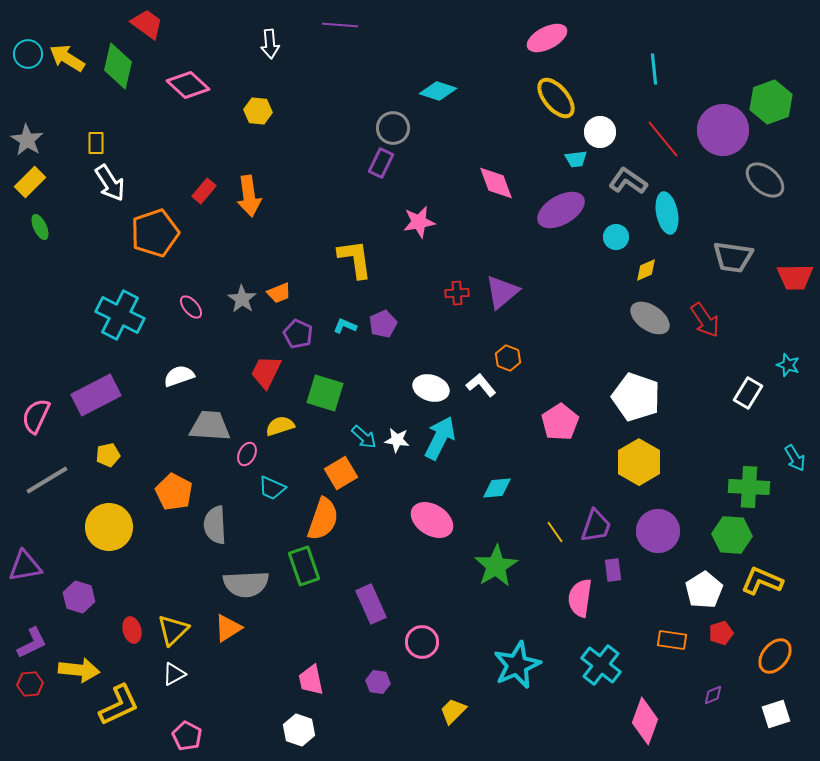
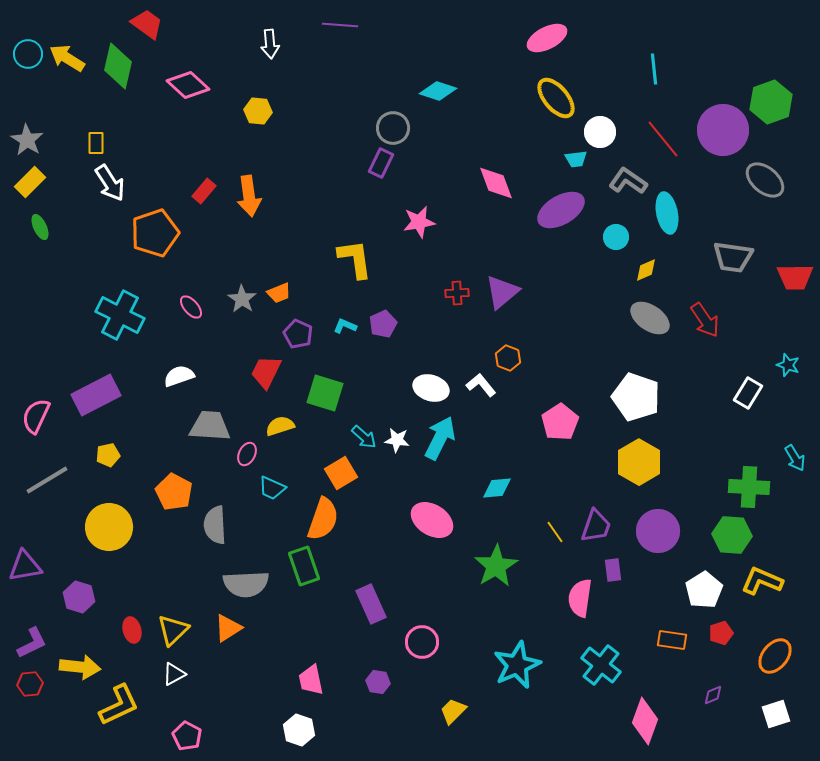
yellow arrow at (79, 670): moved 1 px right, 3 px up
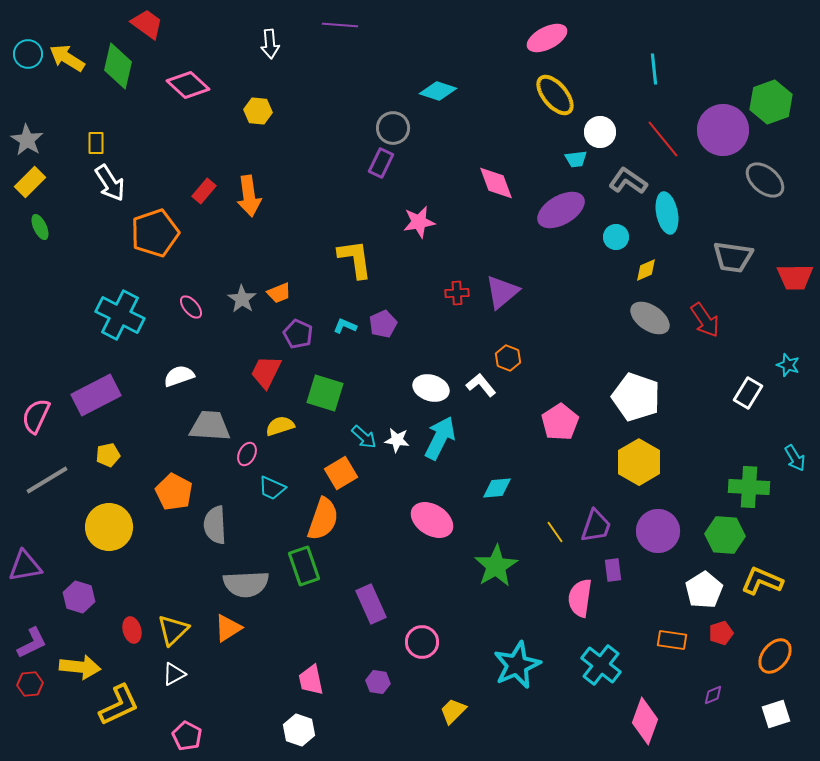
yellow ellipse at (556, 98): moved 1 px left, 3 px up
green hexagon at (732, 535): moved 7 px left
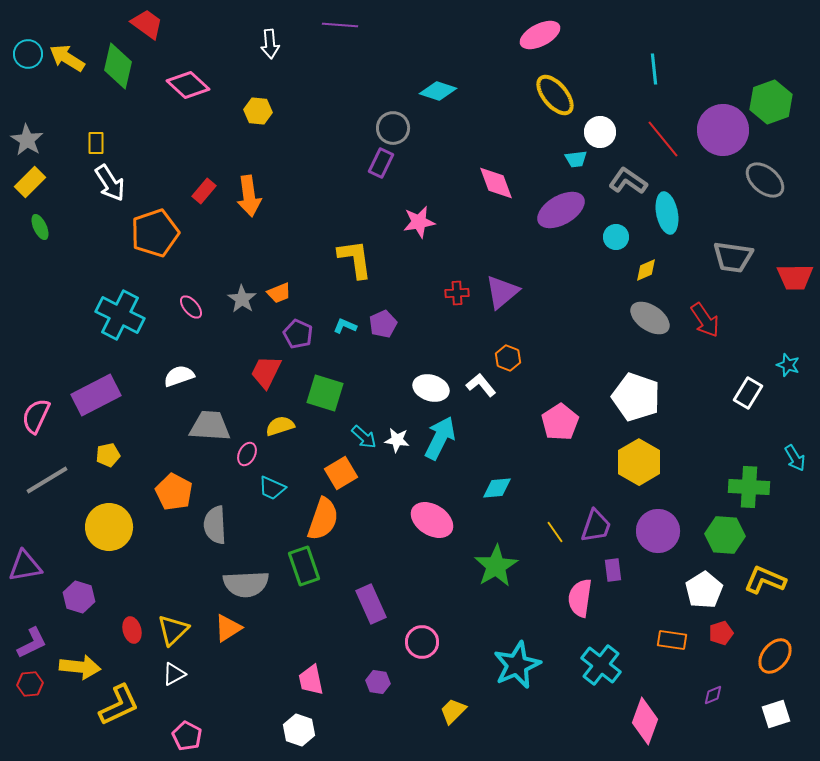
pink ellipse at (547, 38): moved 7 px left, 3 px up
yellow L-shape at (762, 581): moved 3 px right, 1 px up
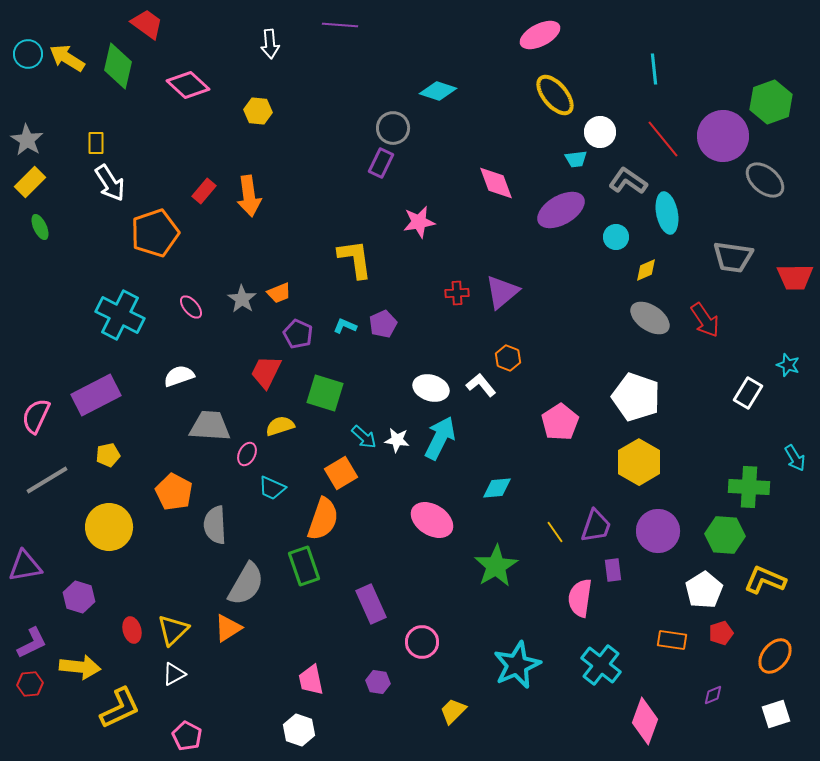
purple circle at (723, 130): moved 6 px down
gray semicircle at (246, 584): rotated 57 degrees counterclockwise
yellow L-shape at (119, 705): moved 1 px right, 3 px down
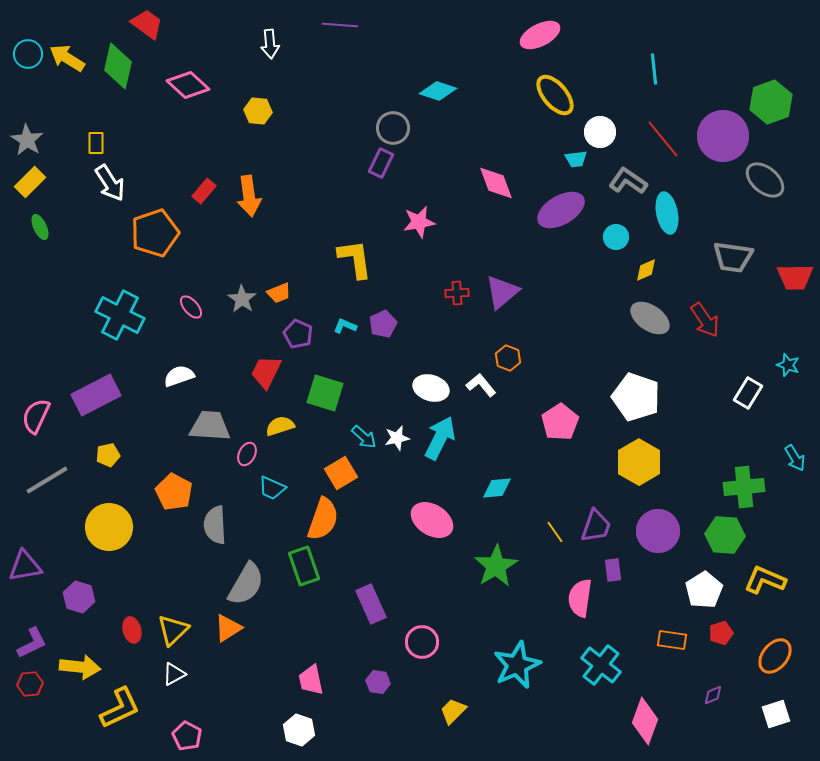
white star at (397, 440): moved 2 px up; rotated 20 degrees counterclockwise
green cross at (749, 487): moved 5 px left; rotated 9 degrees counterclockwise
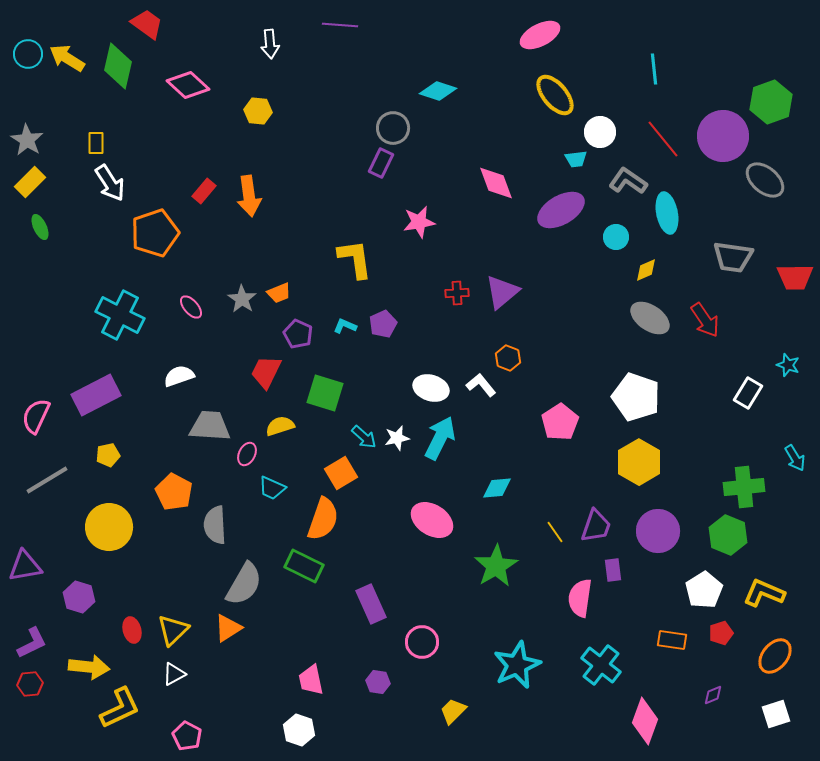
green hexagon at (725, 535): moved 3 px right; rotated 18 degrees clockwise
green rectangle at (304, 566): rotated 45 degrees counterclockwise
yellow L-shape at (765, 580): moved 1 px left, 13 px down
gray semicircle at (246, 584): moved 2 px left
yellow arrow at (80, 667): moved 9 px right
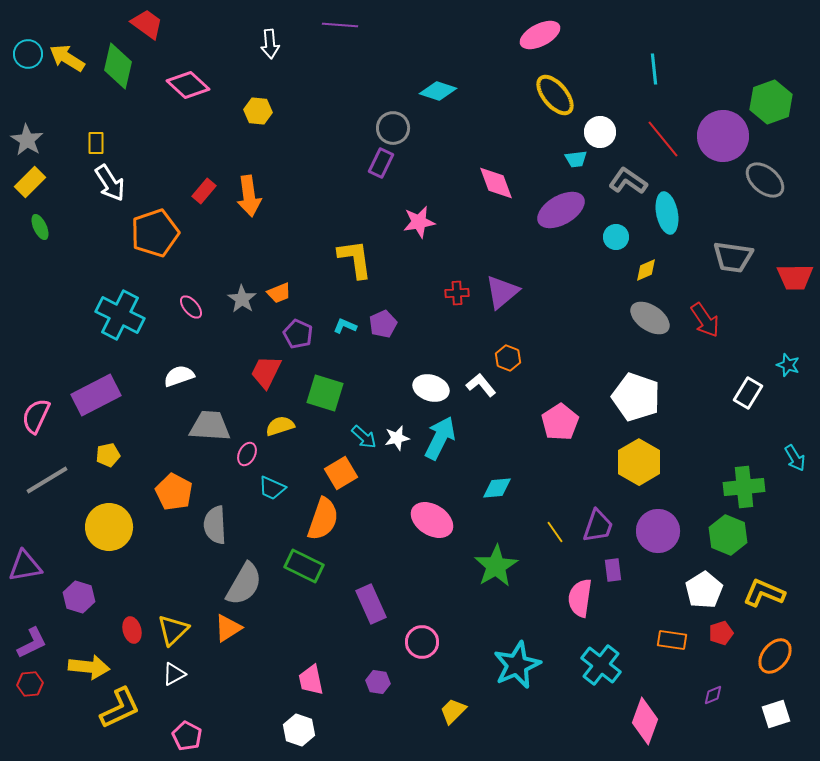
purple trapezoid at (596, 526): moved 2 px right
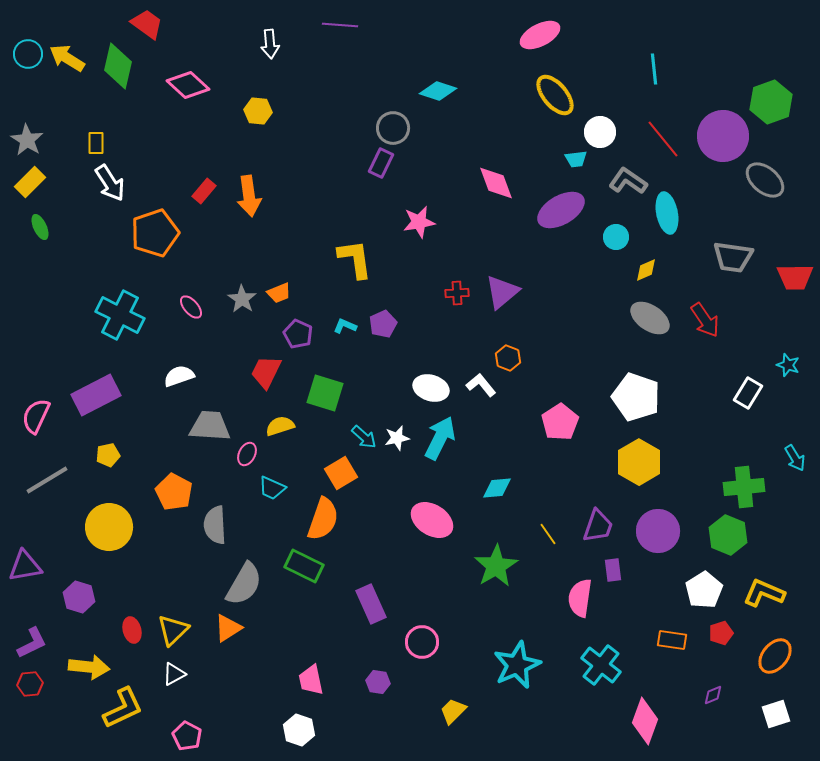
yellow line at (555, 532): moved 7 px left, 2 px down
yellow L-shape at (120, 708): moved 3 px right
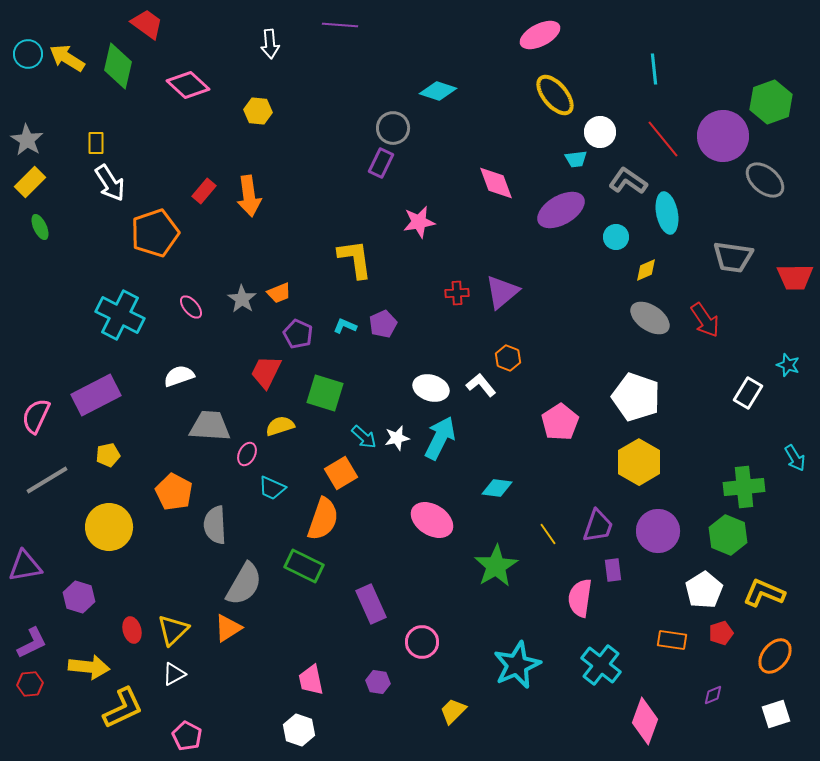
cyan diamond at (497, 488): rotated 12 degrees clockwise
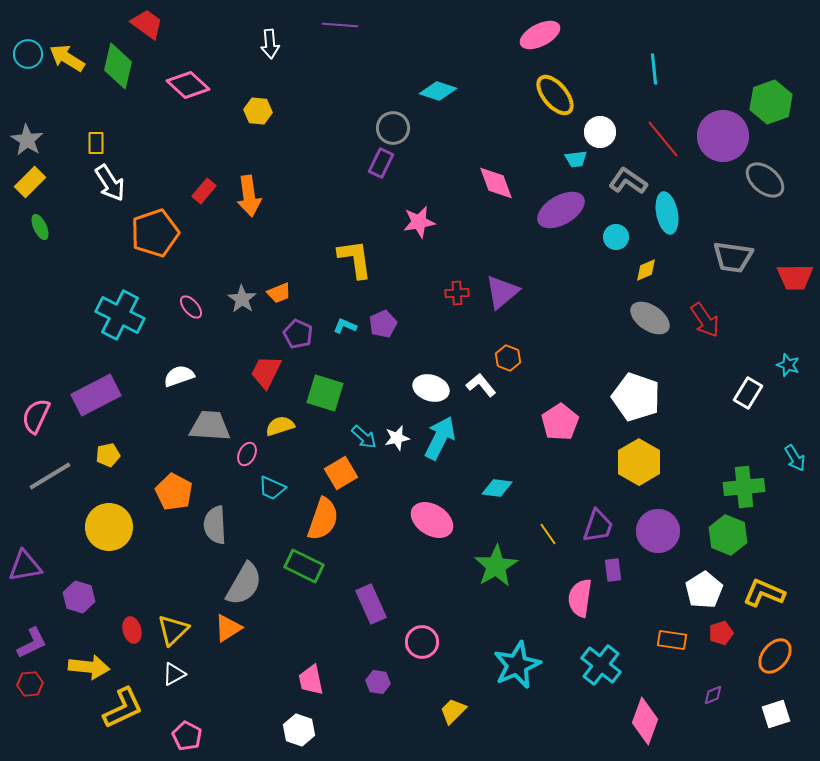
gray line at (47, 480): moved 3 px right, 4 px up
